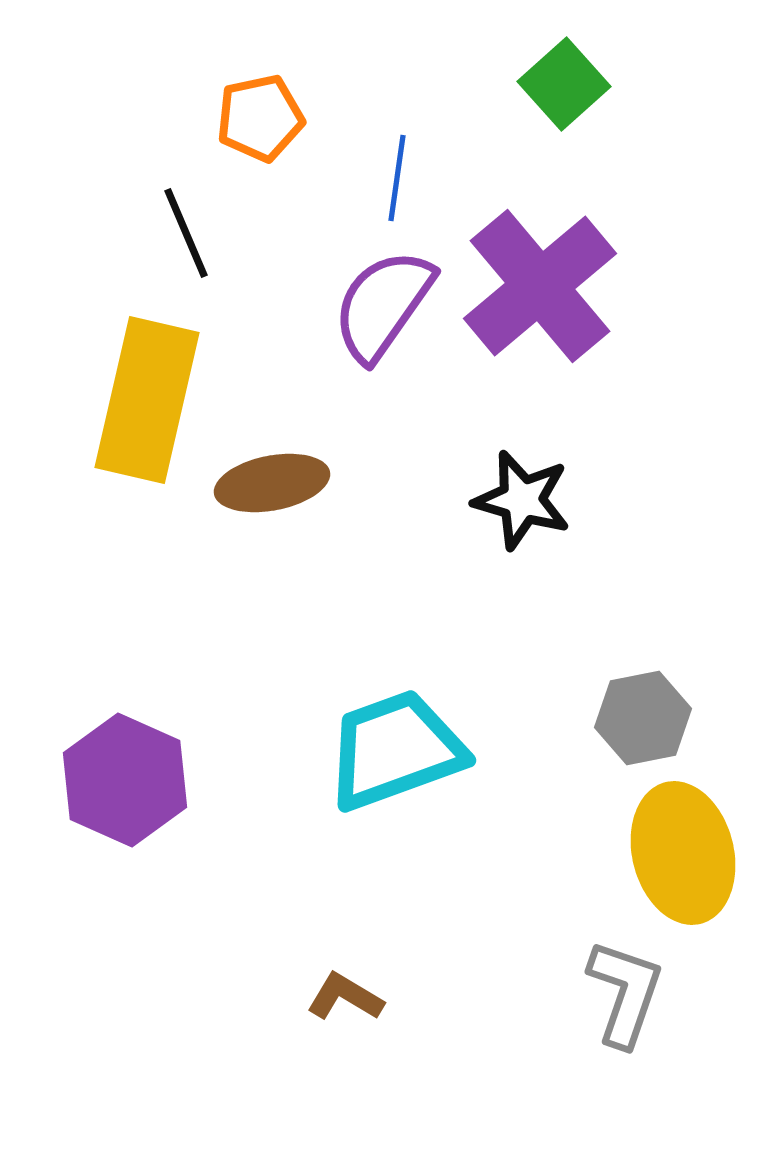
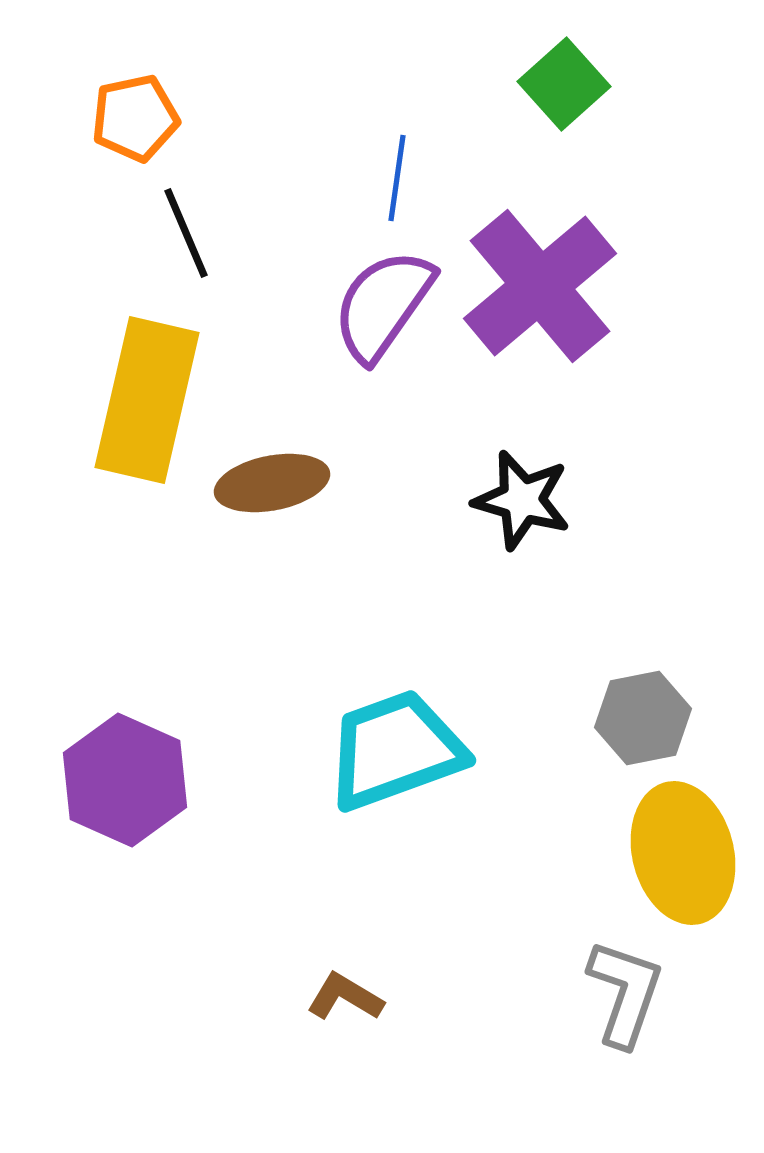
orange pentagon: moved 125 px left
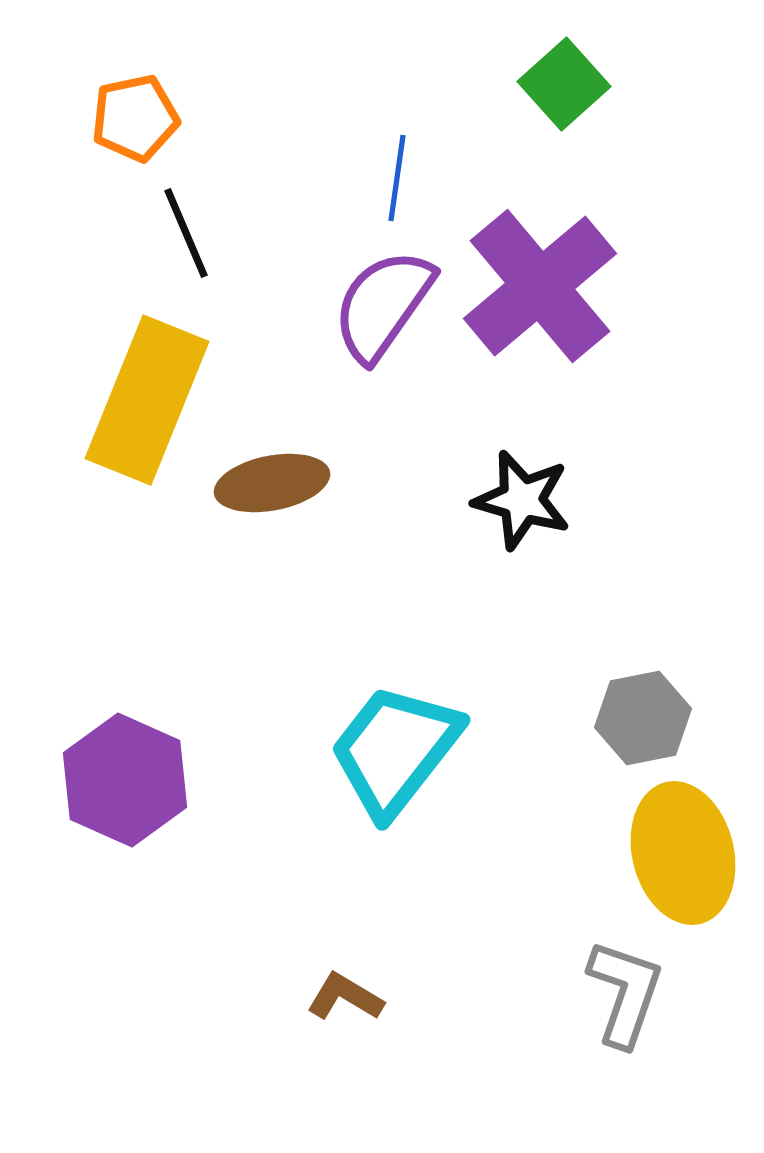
yellow rectangle: rotated 9 degrees clockwise
cyan trapezoid: rotated 32 degrees counterclockwise
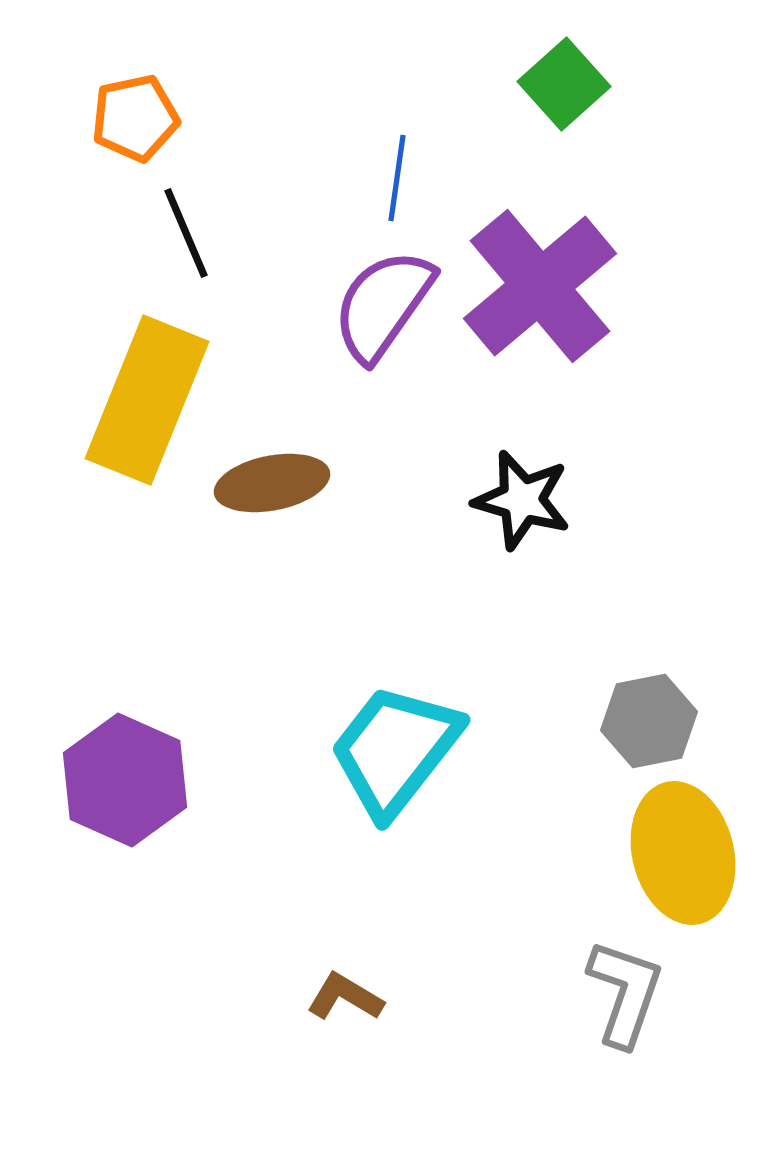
gray hexagon: moved 6 px right, 3 px down
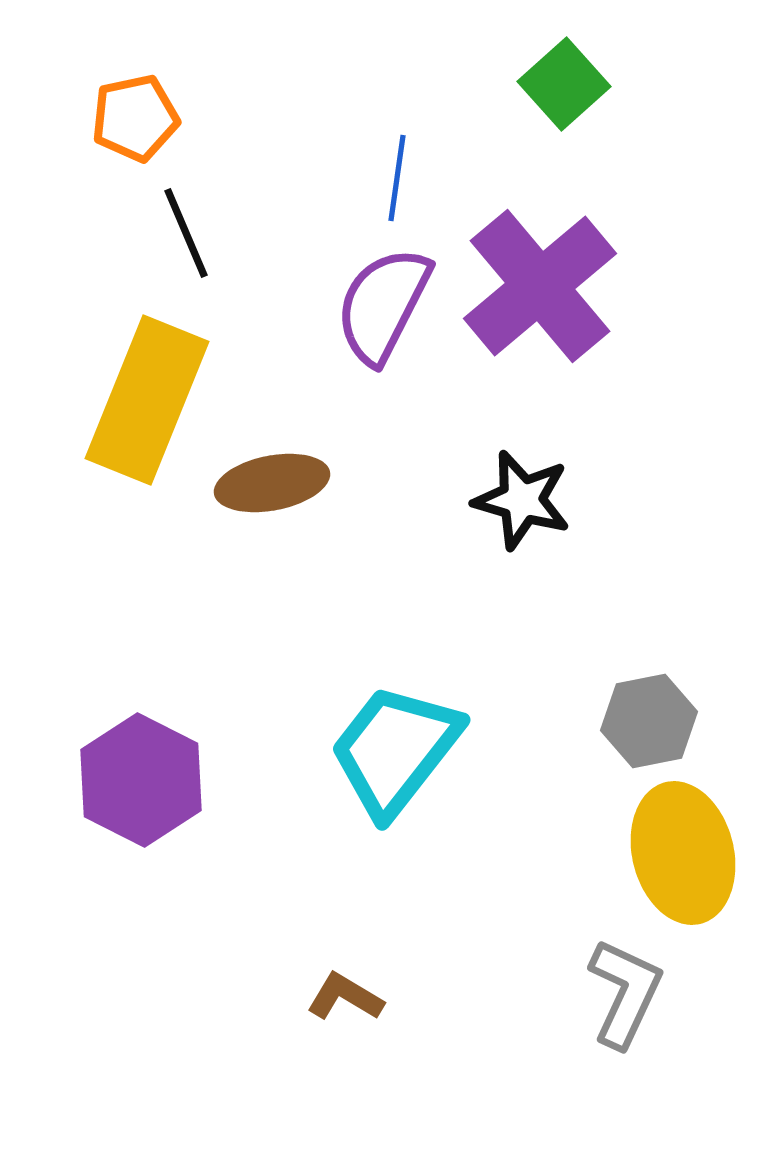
purple semicircle: rotated 8 degrees counterclockwise
purple hexagon: moved 16 px right; rotated 3 degrees clockwise
gray L-shape: rotated 6 degrees clockwise
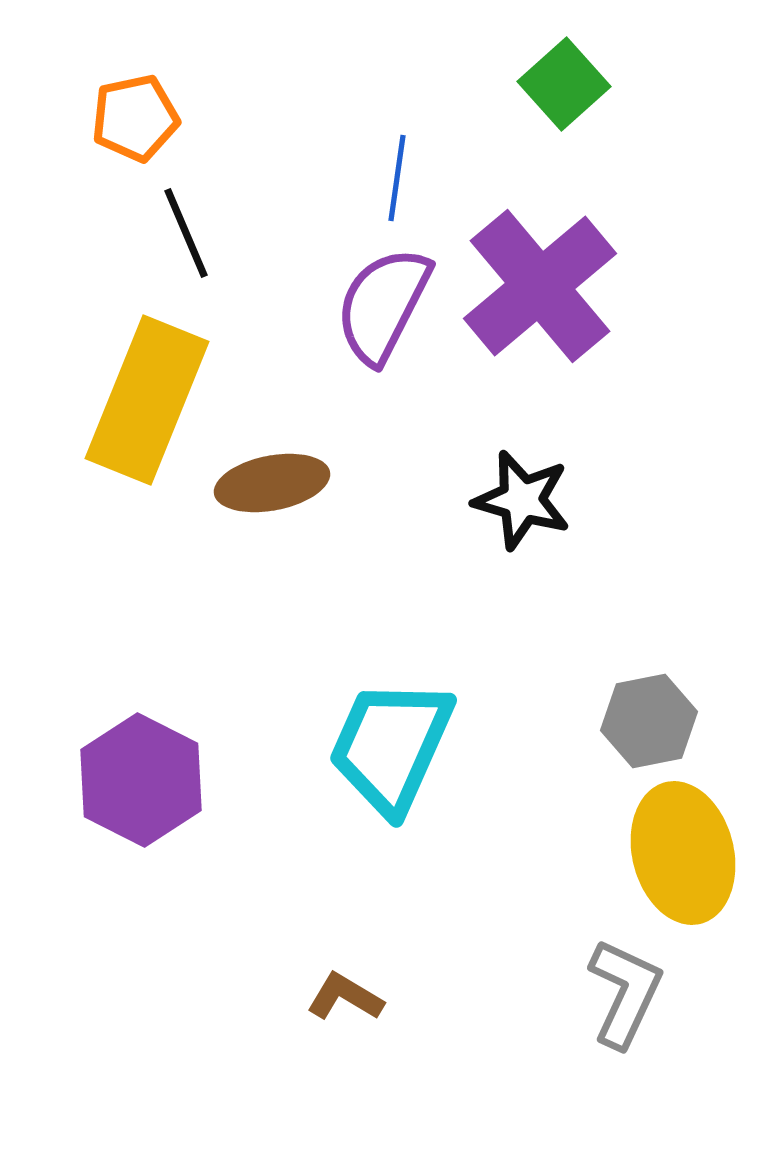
cyan trapezoid: moved 4 px left, 4 px up; rotated 14 degrees counterclockwise
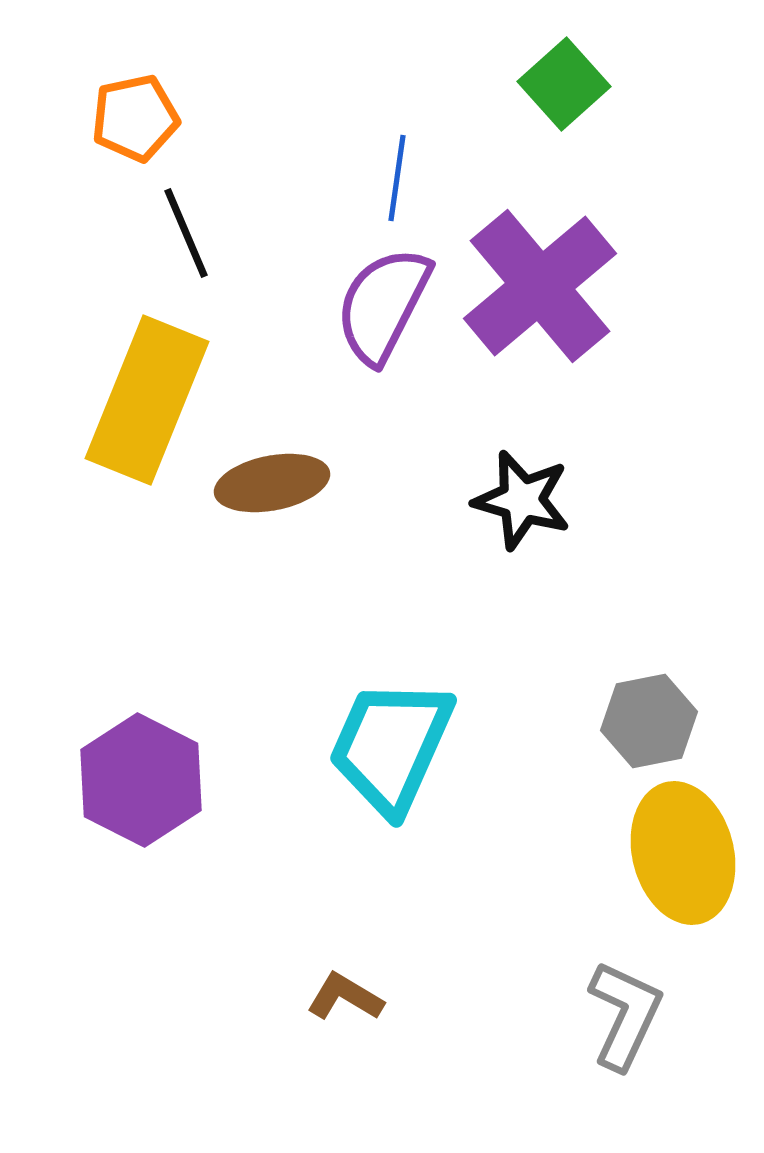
gray L-shape: moved 22 px down
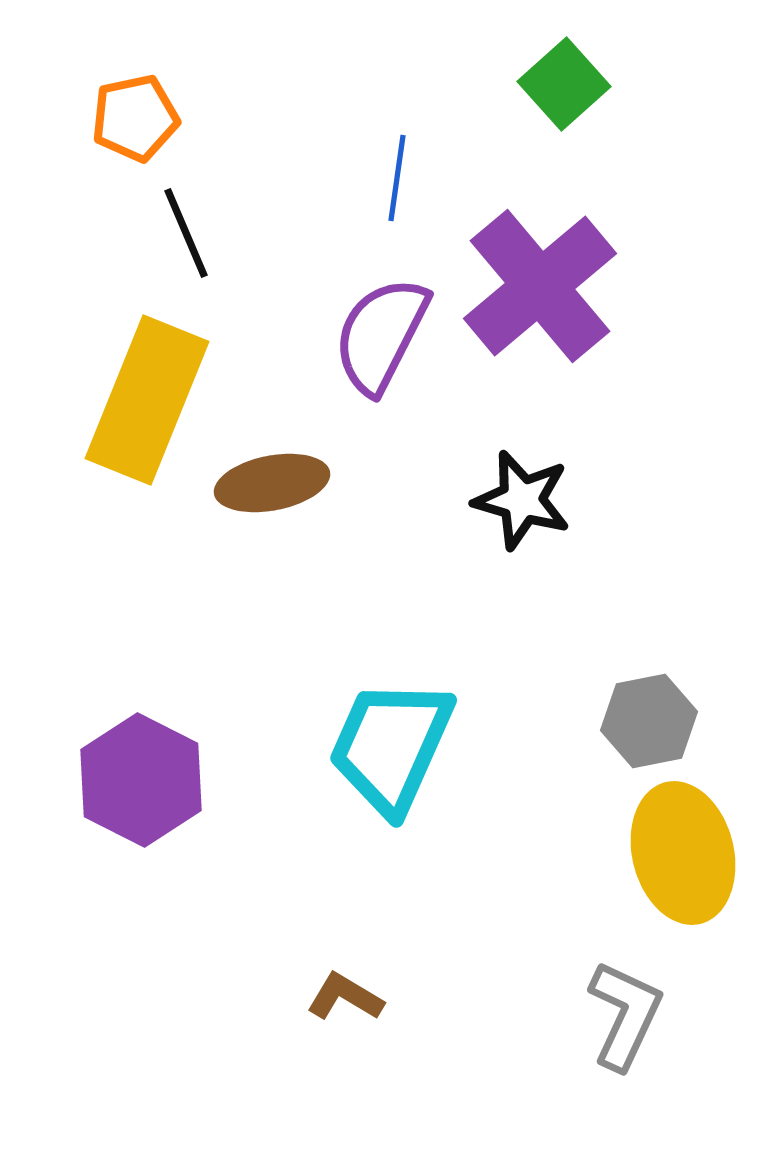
purple semicircle: moved 2 px left, 30 px down
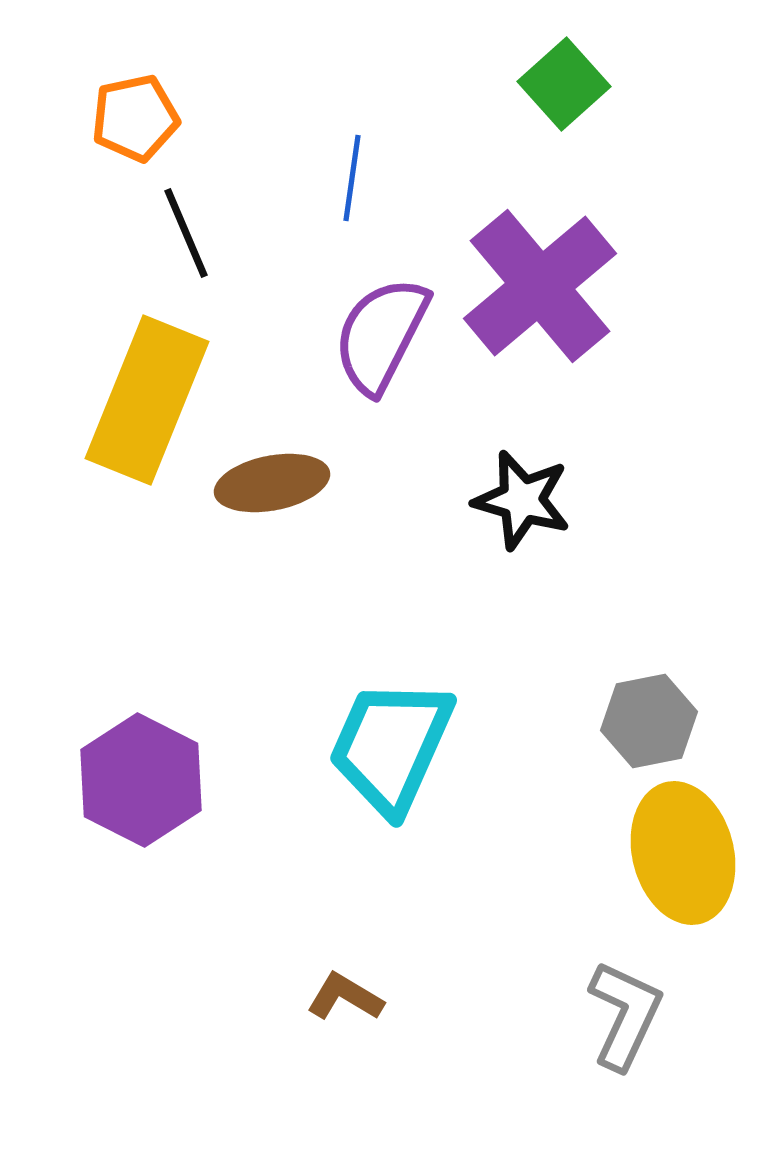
blue line: moved 45 px left
